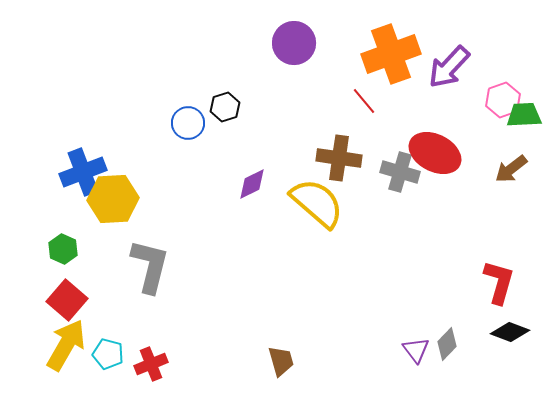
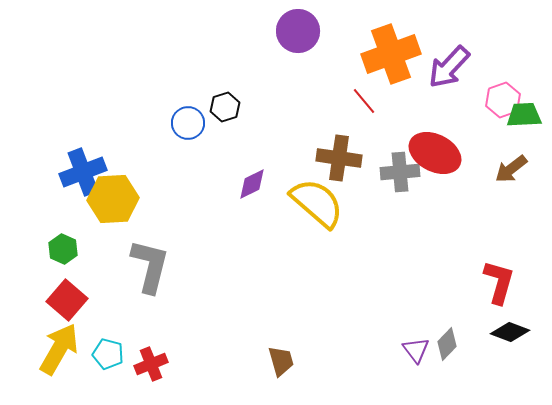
purple circle: moved 4 px right, 12 px up
gray cross: rotated 21 degrees counterclockwise
yellow arrow: moved 7 px left, 4 px down
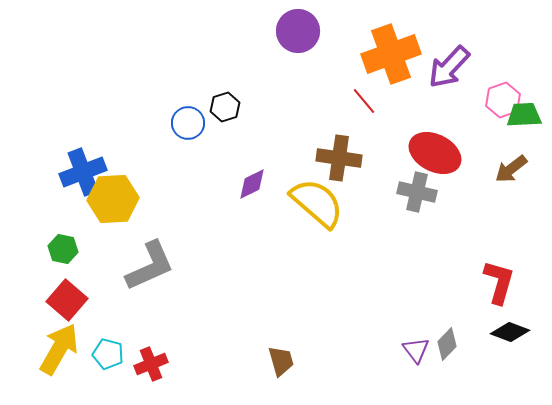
gray cross: moved 17 px right, 20 px down; rotated 18 degrees clockwise
green hexagon: rotated 12 degrees counterclockwise
gray L-shape: rotated 52 degrees clockwise
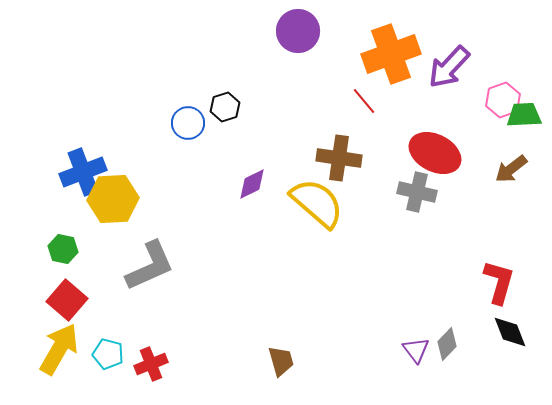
black diamond: rotated 48 degrees clockwise
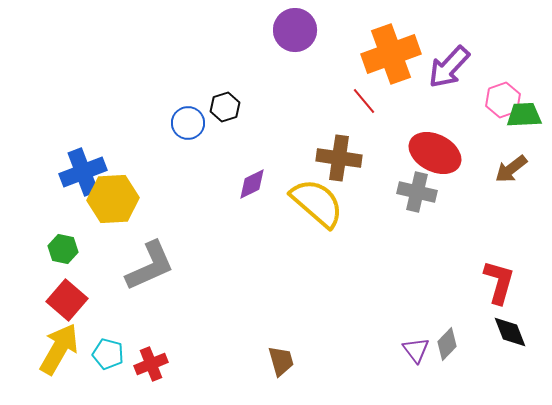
purple circle: moved 3 px left, 1 px up
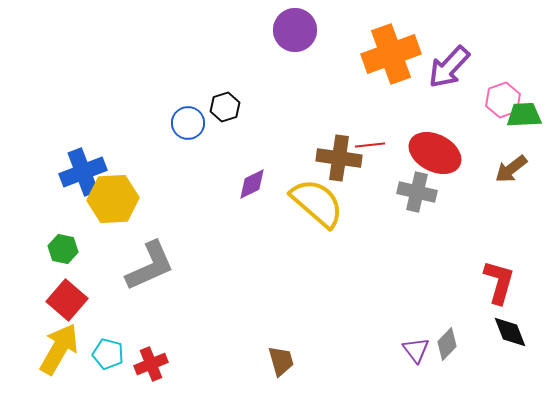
red line: moved 6 px right, 44 px down; rotated 56 degrees counterclockwise
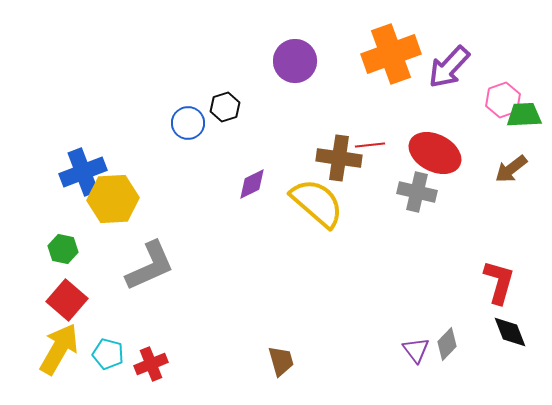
purple circle: moved 31 px down
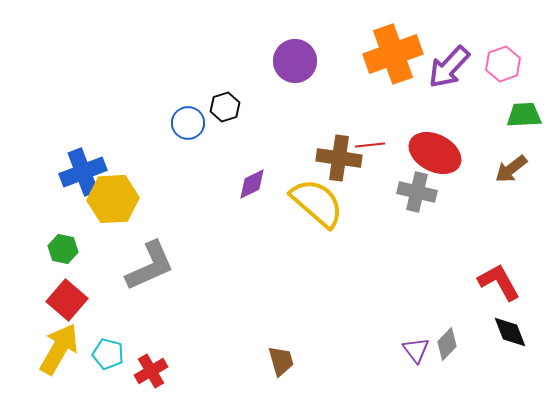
orange cross: moved 2 px right
pink hexagon: moved 36 px up
red L-shape: rotated 45 degrees counterclockwise
red cross: moved 7 px down; rotated 8 degrees counterclockwise
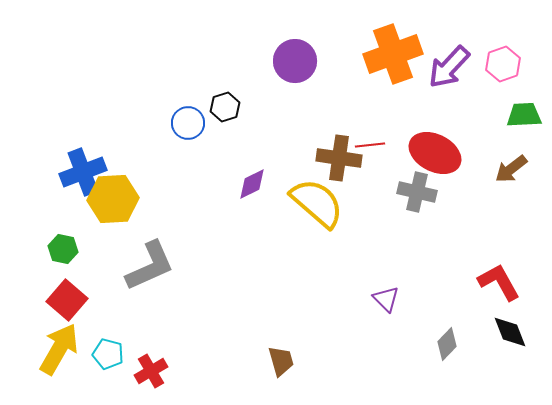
purple triangle: moved 30 px left, 51 px up; rotated 8 degrees counterclockwise
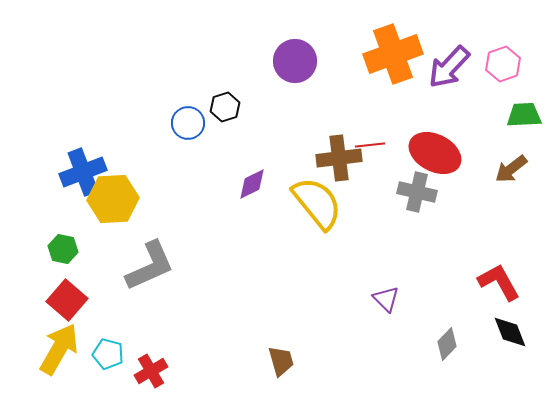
brown cross: rotated 15 degrees counterclockwise
yellow semicircle: rotated 10 degrees clockwise
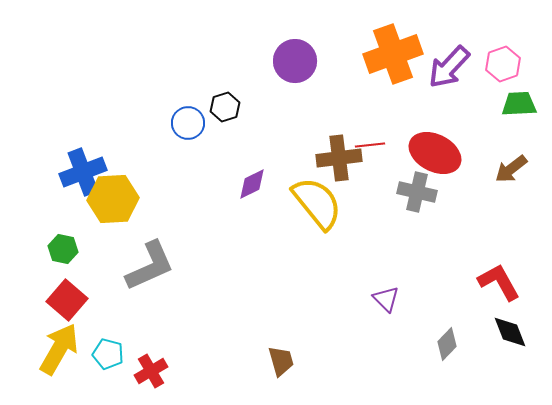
green trapezoid: moved 5 px left, 11 px up
